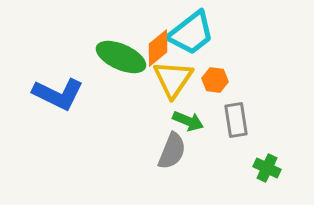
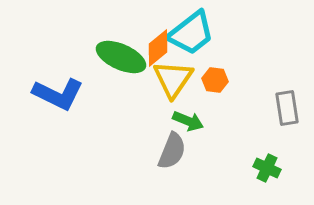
gray rectangle: moved 51 px right, 12 px up
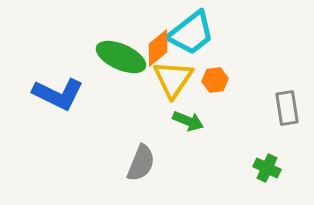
orange hexagon: rotated 15 degrees counterclockwise
gray semicircle: moved 31 px left, 12 px down
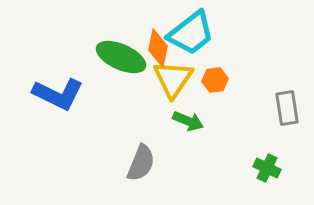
orange diamond: rotated 39 degrees counterclockwise
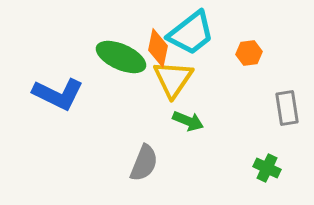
orange hexagon: moved 34 px right, 27 px up
gray semicircle: moved 3 px right
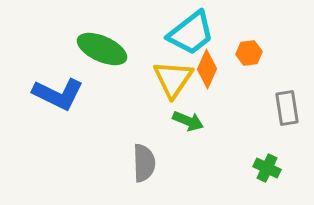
orange diamond: moved 49 px right, 21 px down; rotated 12 degrees clockwise
green ellipse: moved 19 px left, 8 px up
gray semicircle: rotated 24 degrees counterclockwise
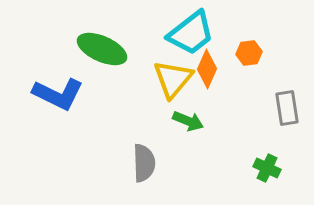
yellow triangle: rotated 6 degrees clockwise
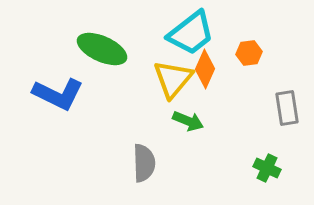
orange diamond: moved 2 px left
